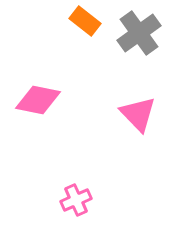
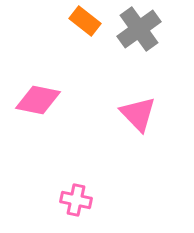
gray cross: moved 4 px up
pink cross: rotated 36 degrees clockwise
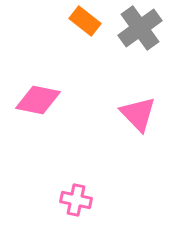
gray cross: moved 1 px right, 1 px up
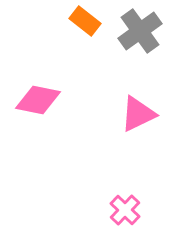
gray cross: moved 3 px down
pink triangle: rotated 48 degrees clockwise
pink cross: moved 49 px right, 10 px down; rotated 32 degrees clockwise
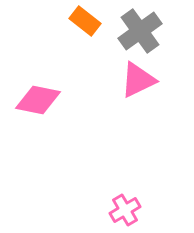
pink triangle: moved 34 px up
pink cross: rotated 16 degrees clockwise
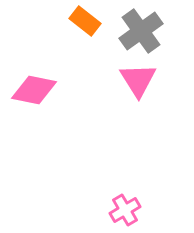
gray cross: moved 1 px right
pink triangle: rotated 36 degrees counterclockwise
pink diamond: moved 4 px left, 10 px up
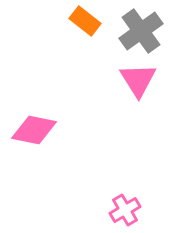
pink diamond: moved 40 px down
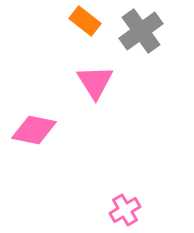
pink triangle: moved 43 px left, 2 px down
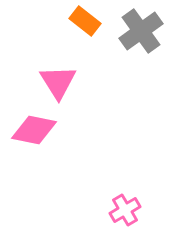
pink triangle: moved 37 px left
